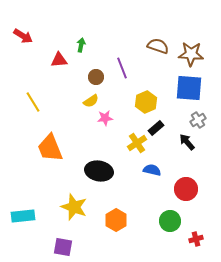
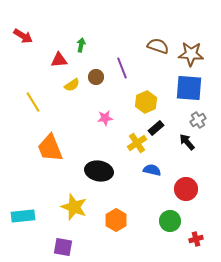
yellow semicircle: moved 19 px left, 16 px up
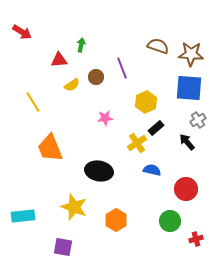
red arrow: moved 1 px left, 4 px up
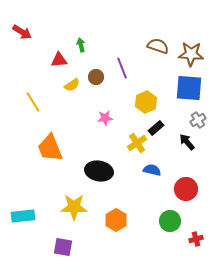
green arrow: rotated 24 degrees counterclockwise
yellow star: rotated 20 degrees counterclockwise
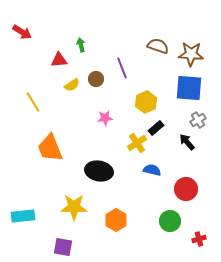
brown circle: moved 2 px down
red cross: moved 3 px right
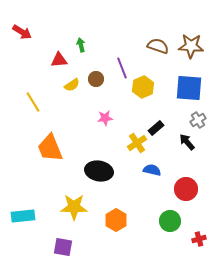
brown star: moved 8 px up
yellow hexagon: moved 3 px left, 15 px up
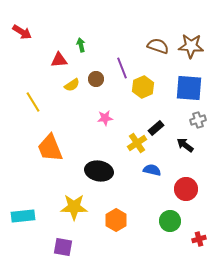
gray cross: rotated 14 degrees clockwise
black arrow: moved 2 px left, 3 px down; rotated 12 degrees counterclockwise
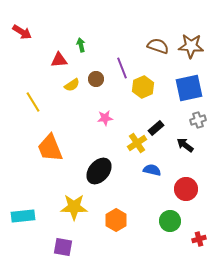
blue square: rotated 16 degrees counterclockwise
black ellipse: rotated 60 degrees counterclockwise
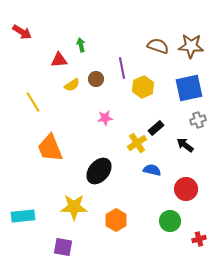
purple line: rotated 10 degrees clockwise
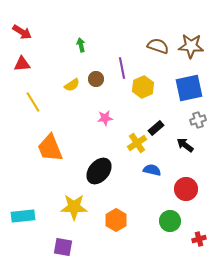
red triangle: moved 37 px left, 4 px down
